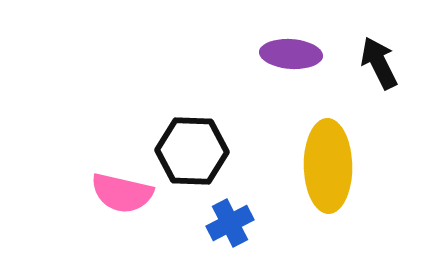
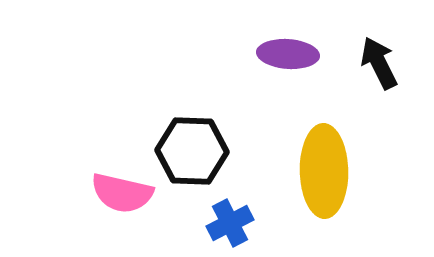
purple ellipse: moved 3 px left
yellow ellipse: moved 4 px left, 5 px down
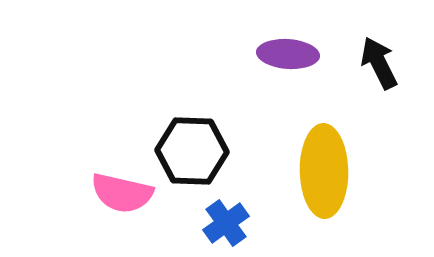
blue cross: moved 4 px left; rotated 9 degrees counterclockwise
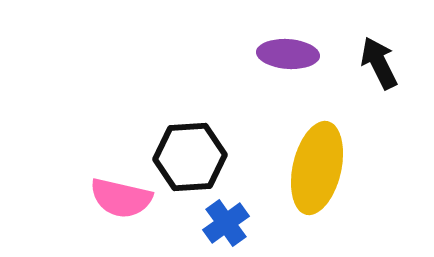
black hexagon: moved 2 px left, 6 px down; rotated 6 degrees counterclockwise
yellow ellipse: moved 7 px left, 3 px up; rotated 14 degrees clockwise
pink semicircle: moved 1 px left, 5 px down
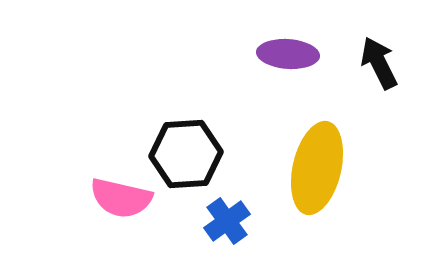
black hexagon: moved 4 px left, 3 px up
blue cross: moved 1 px right, 2 px up
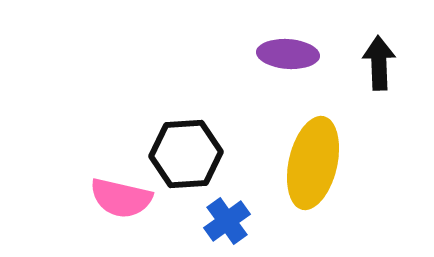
black arrow: rotated 24 degrees clockwise
yellow ellipse: moved 4 px left, 5 px up
